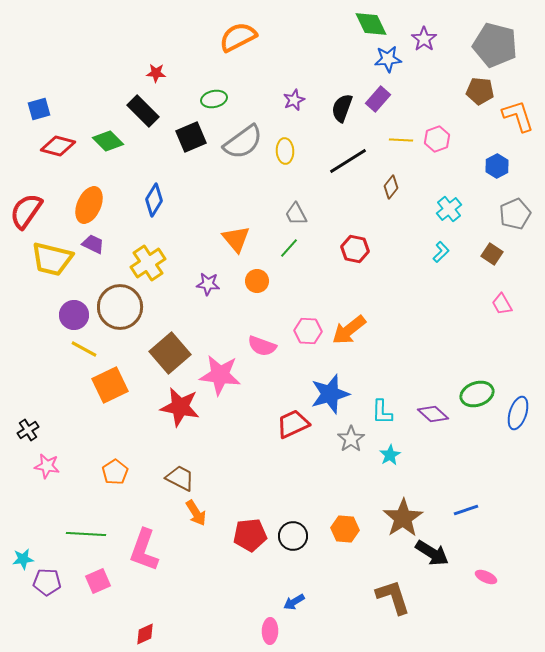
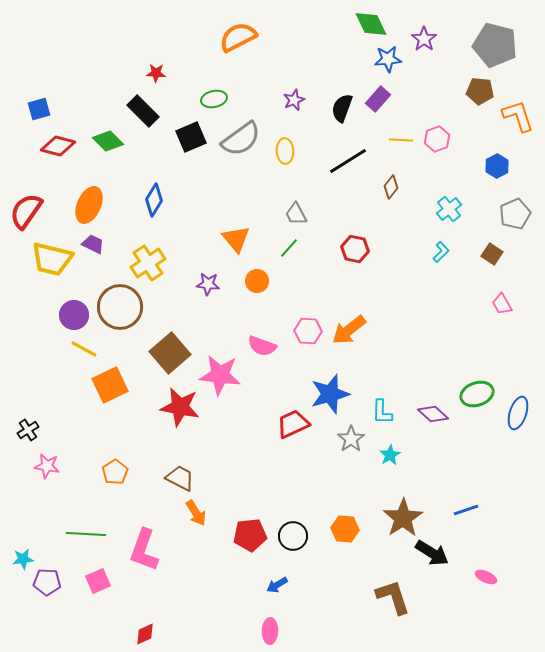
gray semicircle at (243, 142): moved 2 px left, 3 px up
blue arrow at (294, 602): moved 17 px left, 17 px up
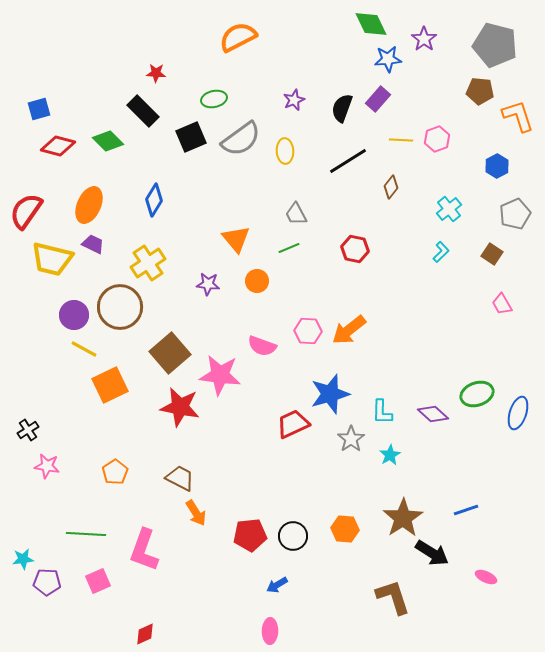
green line at (289, 248): rotated 25 degrees clockwise
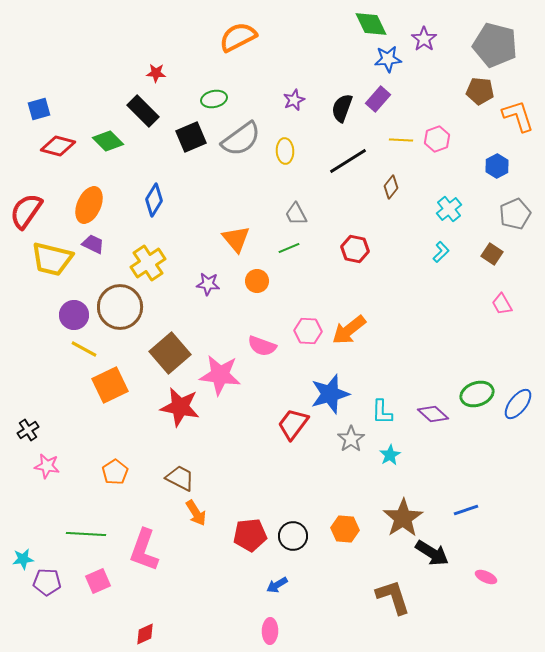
blue ellipse at (518, 413): moved 9 px up; rotated 20 degrees clockwise
red trapezoid at (293, 424): rotated 28 degrees counterclockwise
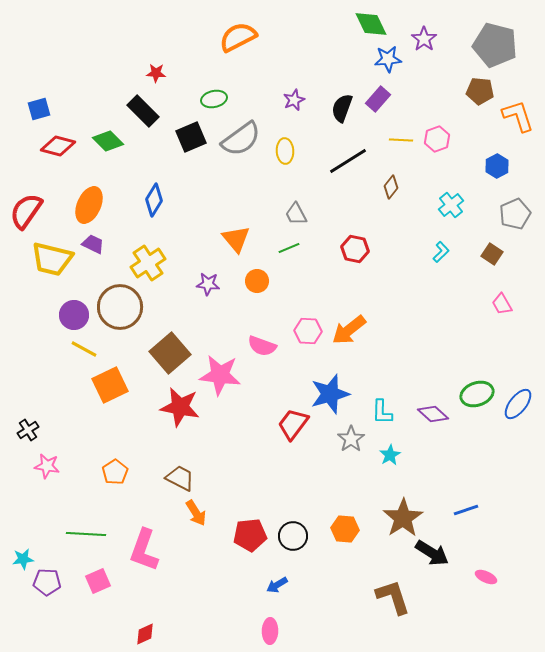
cyan cross at (449, 209): moved 2 px right, 4 px up
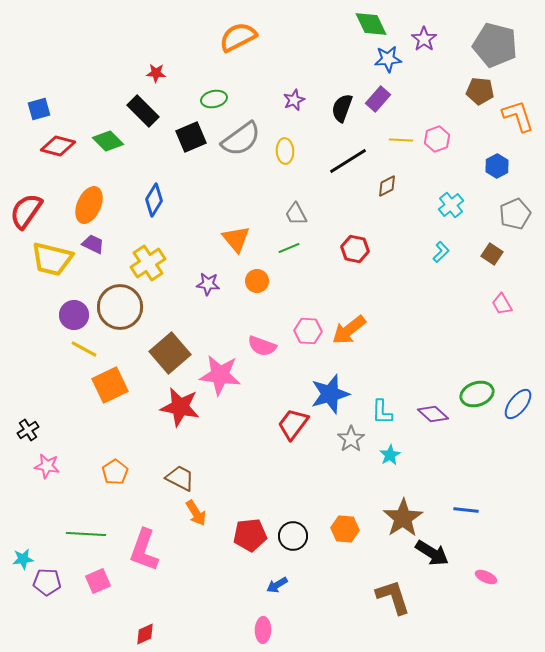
brown diamond at (391, 187): moved 4 px left, 1 px up; rotated 25 degrees clockwise
blue line at (466, 510): rotated 25 degrees clockwise
pink ellipse at (270, 631): moved 7 px left, 1 px up
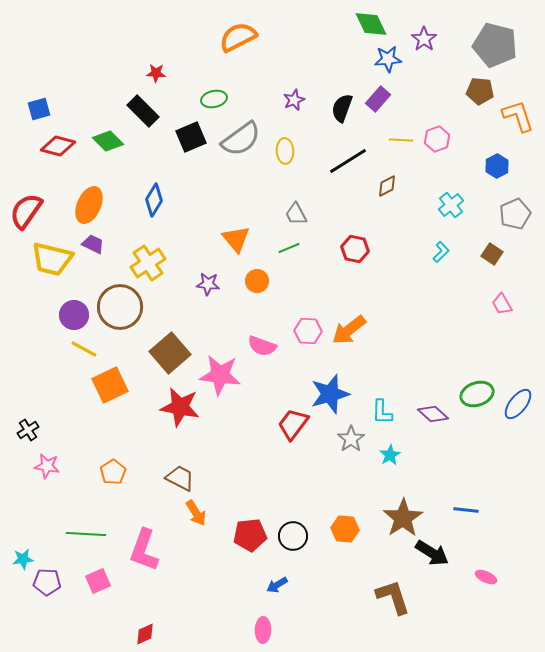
orange pentagon at (115, 472): moved 2 px left
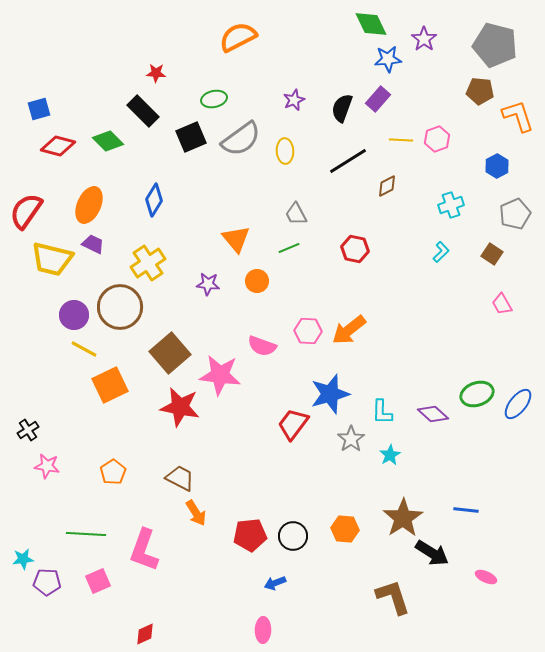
cyan cross at (451, 205): rotated 20 degrees clockwise
blue arrow at (277, 585): moved 2 px left, 2 px up; rotated 10 degrees clockwise
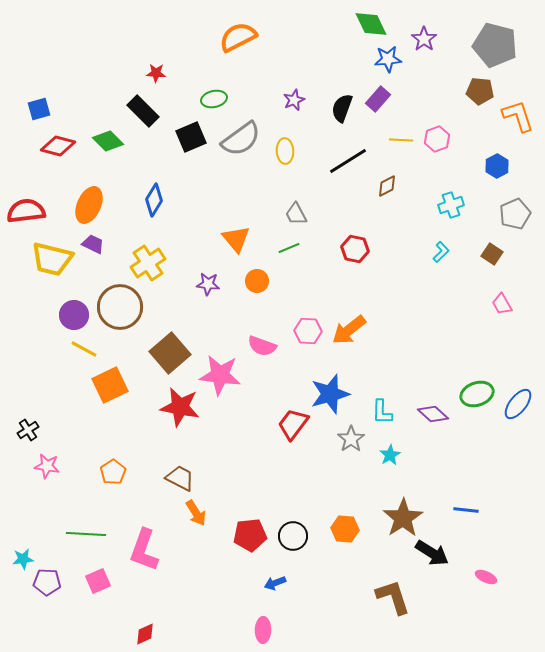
red semicircle at (26, 211): rotated 48 degrees clockwise
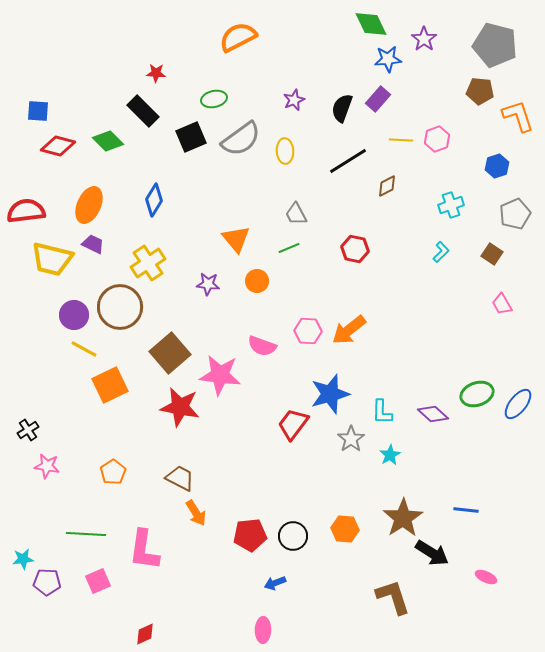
blue square at (39, 109): moved 1 px left, 2 px down; rotated 20 degrees clockwise
blue hexagon at (497, 166): rotated 10 degrees clockwise
pink L-shape at (144, 550): rotated 12 degrees counterclockwise
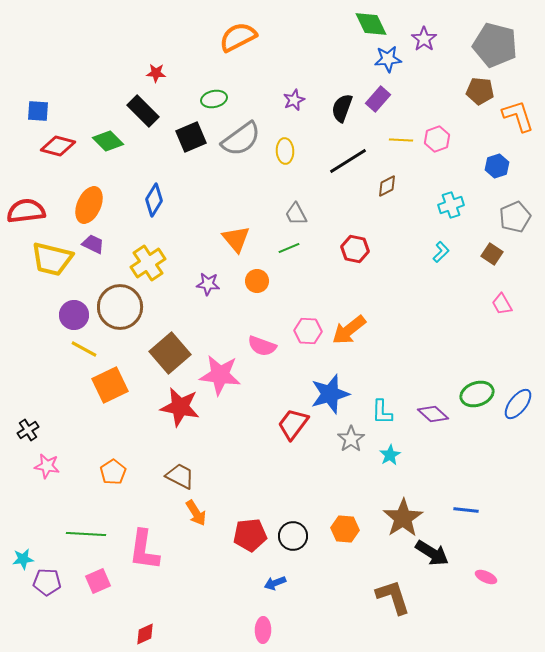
gray pentagon at (515, 214): moved 3 px down
brown trapezoid at (180, 478): moved 2 px up
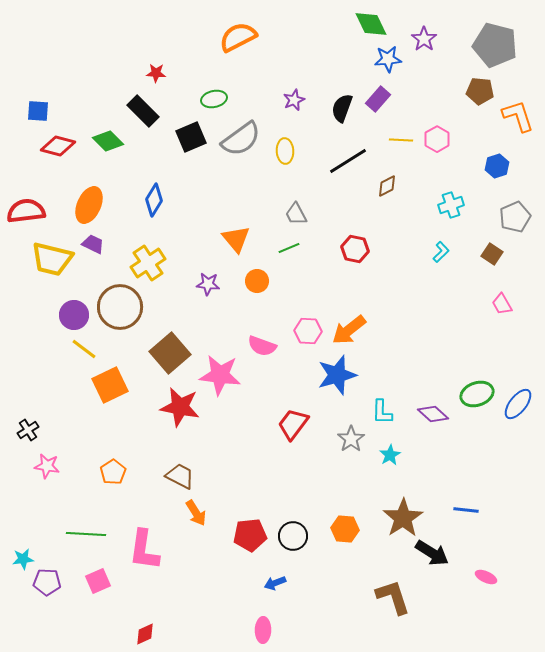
pink hexagon at (437, 139): rotated 10 degrees counterclockwise
yellow line at (84, 349): rotated 8 degrees clockwise
blue star at (330, 394): moved 7 px right, 19 px up
